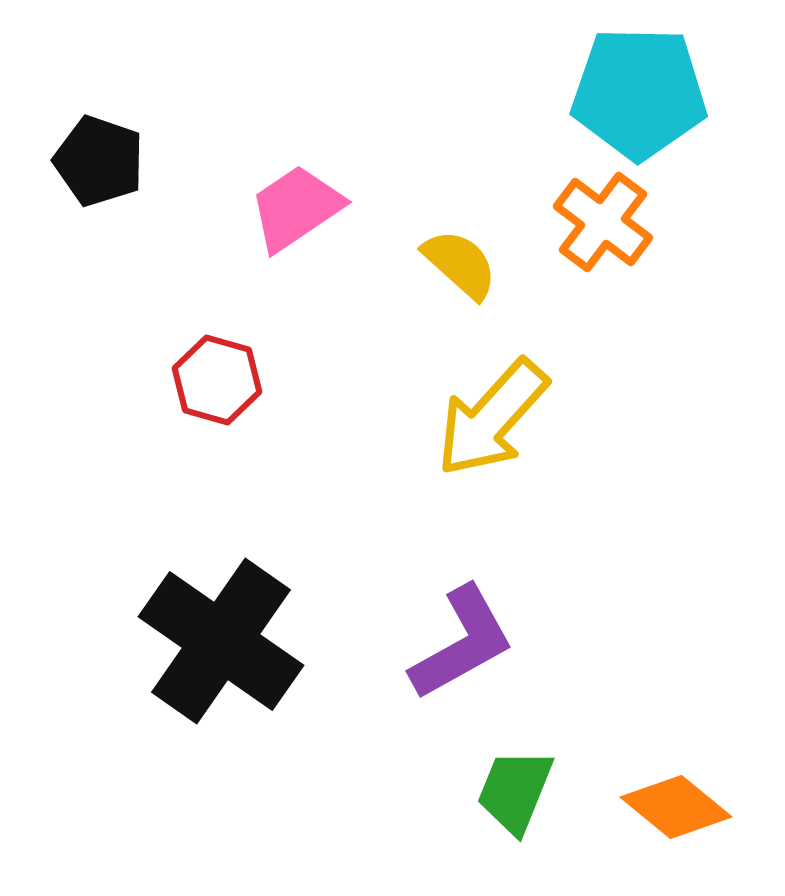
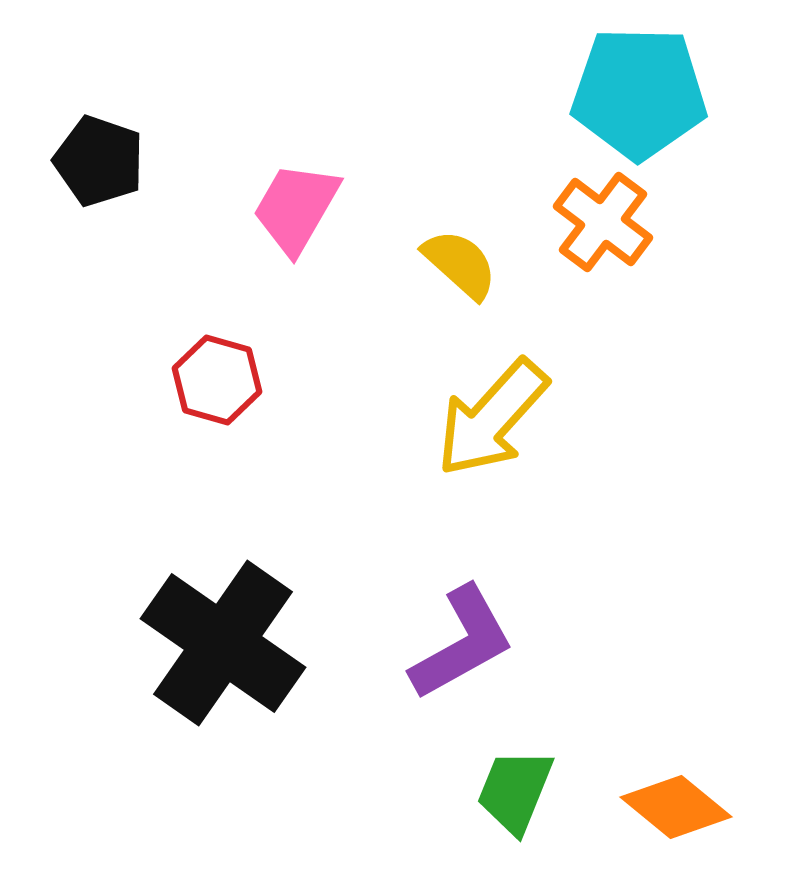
pink trapezoid: rotated 26 degrees counterclockwise
black cross: moved 2 px right, 2 px down
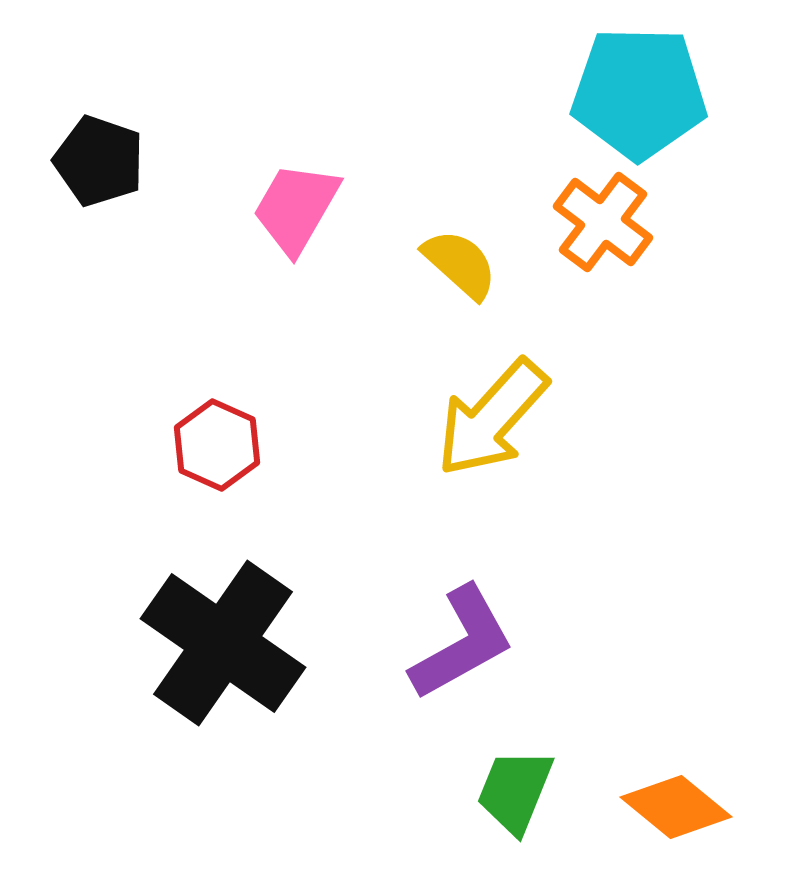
red hexagon: moved 65 px down; rotated 8 degrees clockwise
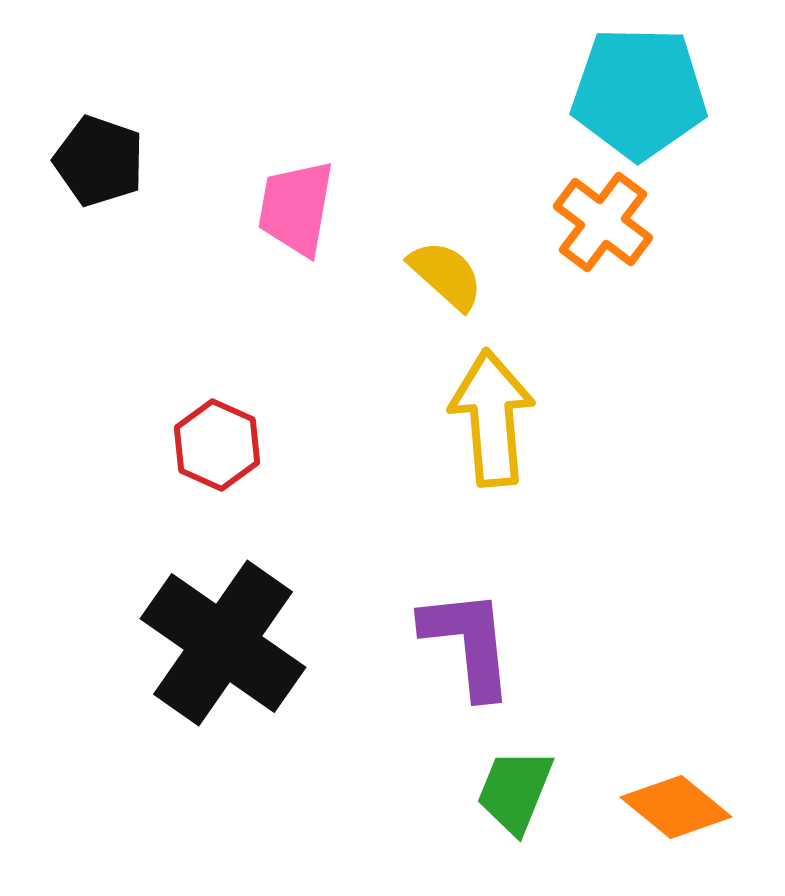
pink trapezoid: rotated 20 degrees counterclockwise
yellow semicircle: moved 14 px left, 11 px down
yellow arrow: rotated 133 degrees clockwise
purple L-shape: moved 6 px right; rotated 67 degrees counterclockwise
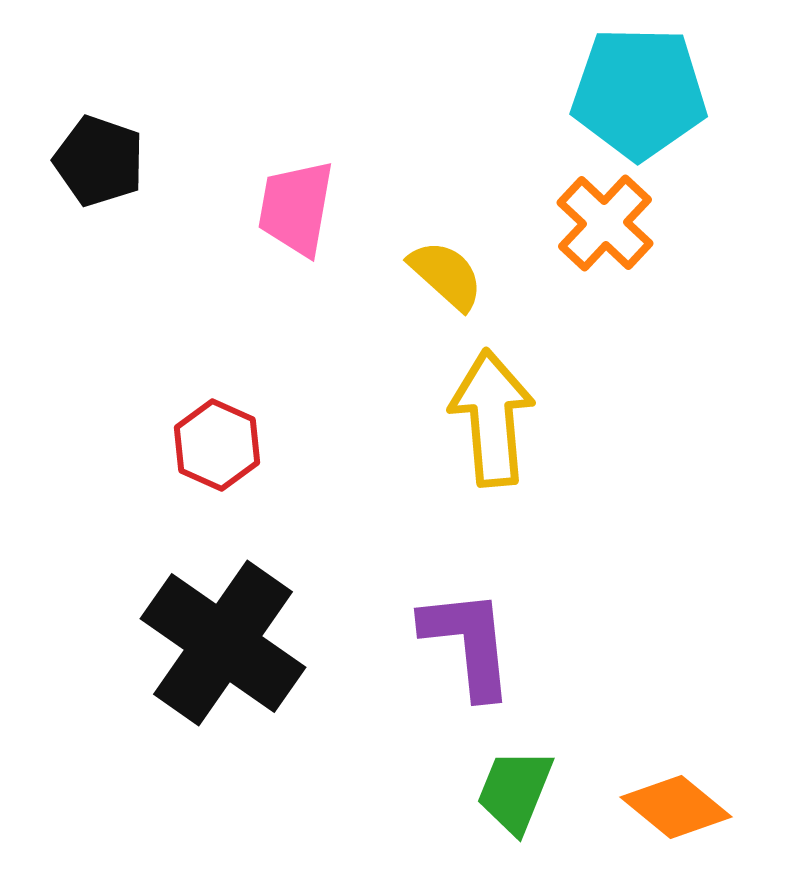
orange cross: moved 2 px right, 1 px down; rotated 6 degrees clockwise
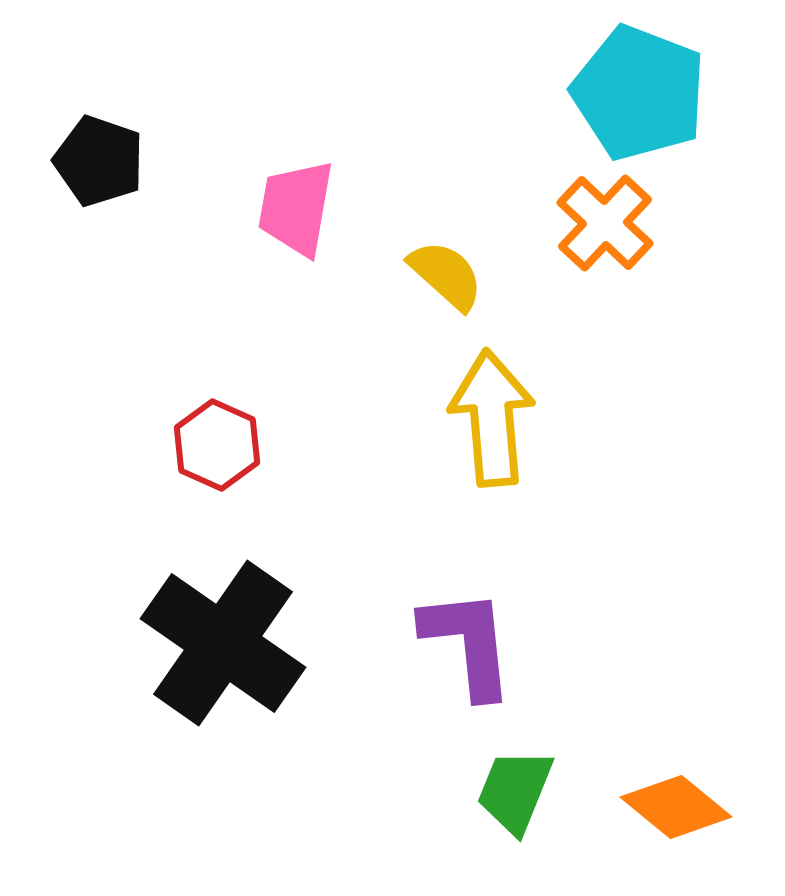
cyan pentagon: rotated 20 degrees clockwise
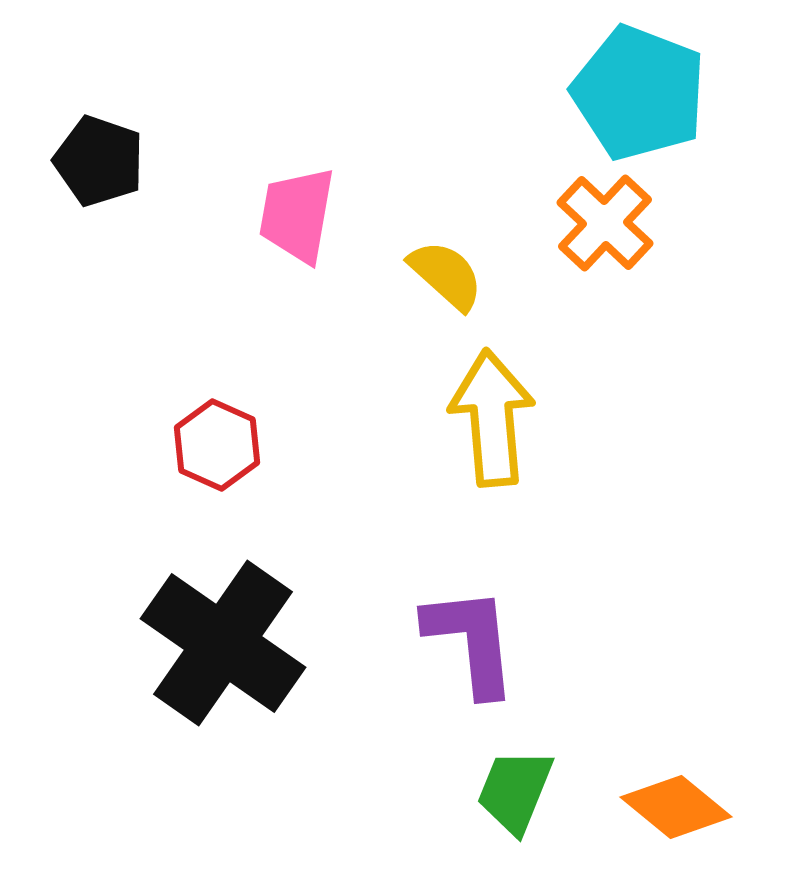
pink trapezoid: moved 1 px right, 7 px down
purple L-shape: moved 3 px right, 2 px up
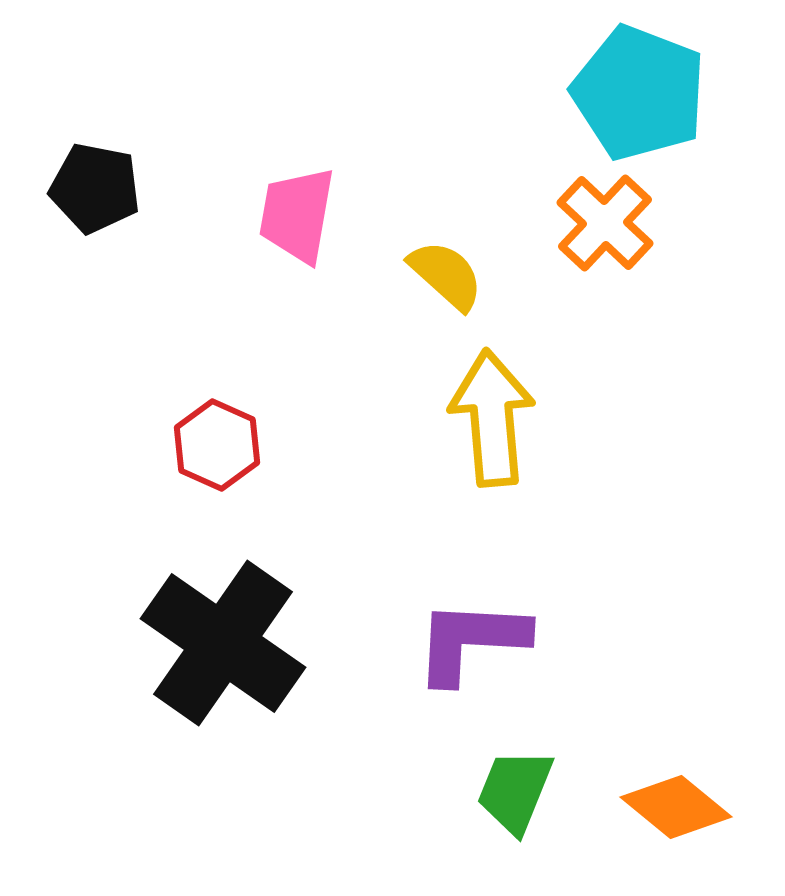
black pentagon: moved 4 px left, 27 px down; rotated 8 degrees counterclockwise
purple L-shape: rotated 81 degrees counterclockwise
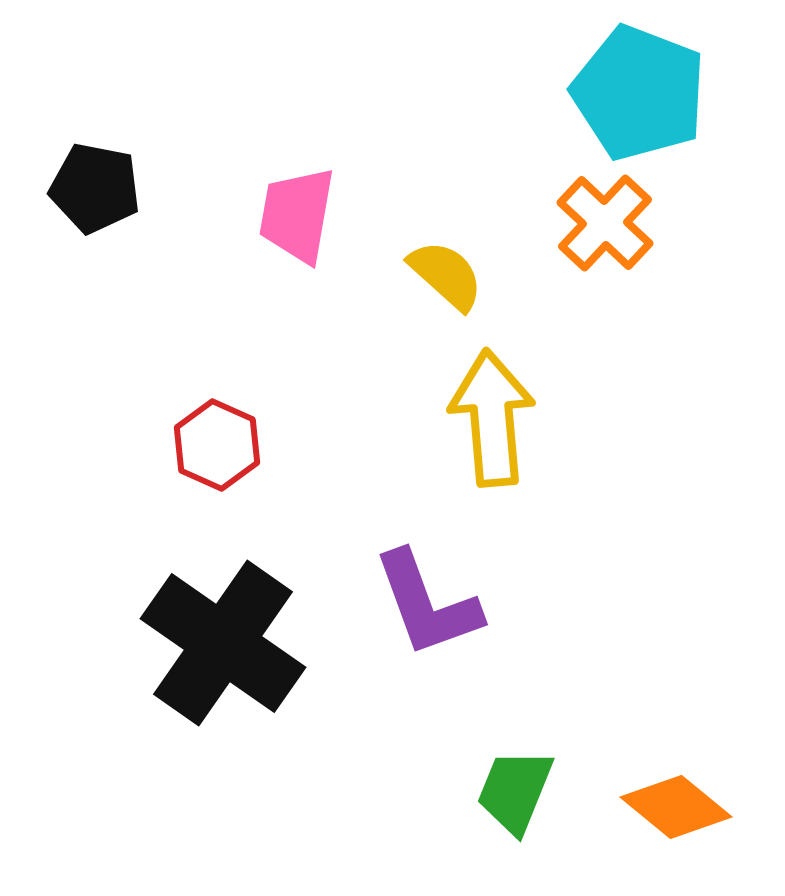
purple L-shape: moved 44 px left, 37 px up; rotated 113 degrees counterclockwise
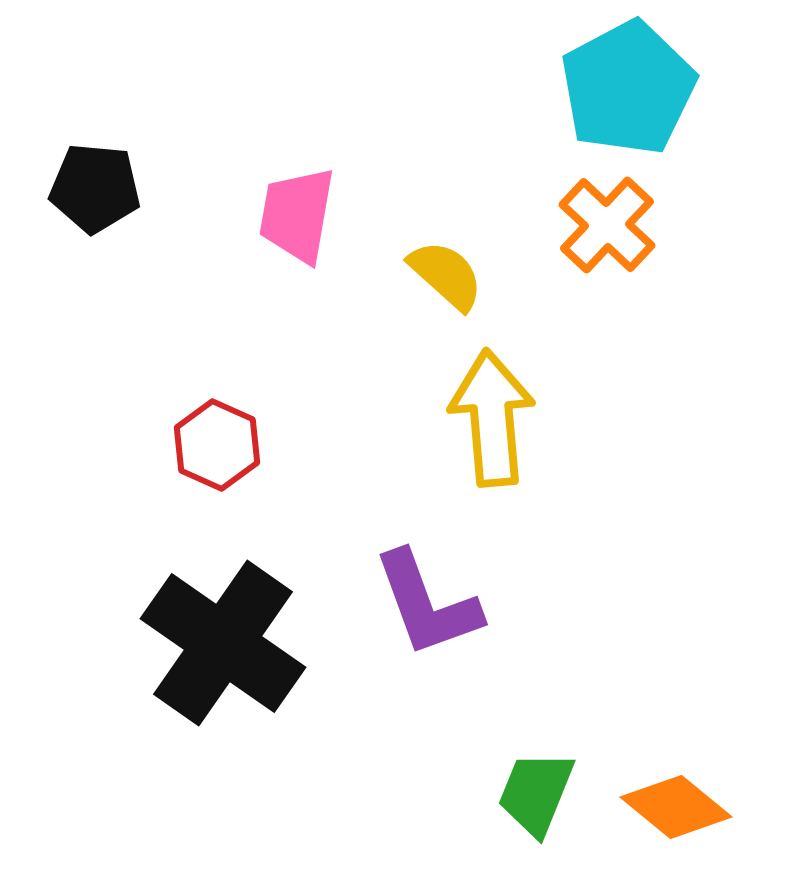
cyan pentagon: moved 11 px left, 5 px up; rotated 23 degrees clockwise
black pentagon: rotated 6 degrees counterclockwise
orange cross: moved 2 px right, 2 px down
green trapezoid: moved 21 px right, 2 px down
